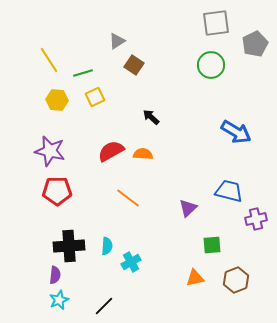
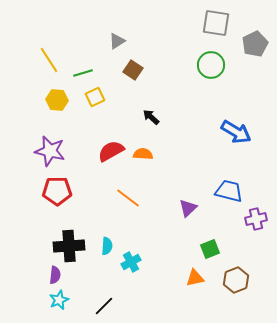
gray square: rotated 16 degrees clockwise
brown square: moved 1 px left, 5 px down
green square: moved 2 px left, 4 px down; rotated 18 degrees counterclockwise
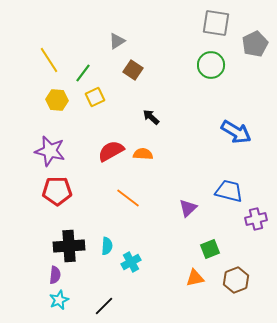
green line: rotated 36 degrees counterclockwise
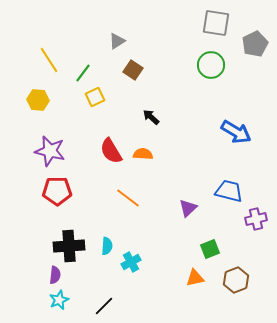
yellow hexagon: moved 19 px left
red semicircle: rotated 92 degrees counterclockwise
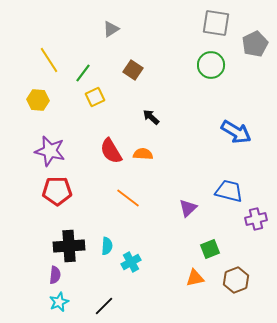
gray triangle: moved 6 px left, 12 px up
cyan star: moved 2 px down
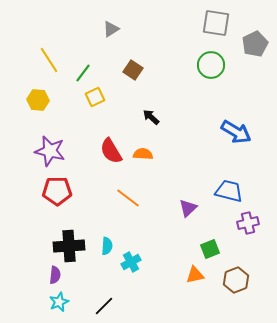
purple cross: moved 8 px left, 4 px down
orange triangle: moved 3 px up
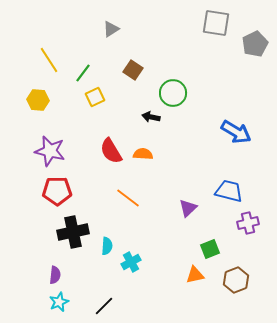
green circle: moved 38 px left, 28 px down
black arrow: rotated 30 degrees counterclockwise
black cross: moved 4 px right, 14 px up; rotated 8 degrees counterclockwise
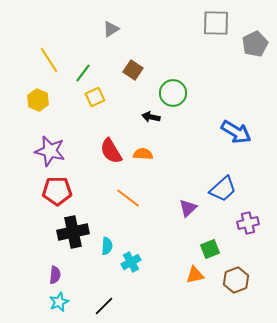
gray square: rotated 8 degrees counterclockwise
yellow hexagon: rotated 20 degrees clockwise
blue trapezoid: moved 6 px left, 2 px up; rotated 124 degrees clockwise
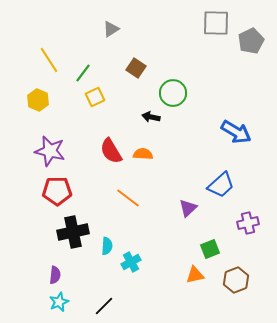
gray pentagon: moved 4 px left, 3 px up
brown square: moved 3 px right, 2 px up
blue trapezoid: moved 2 px left, 4 px up
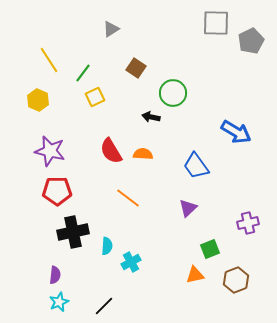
blue trapezoid: moved 25 px left, 19 px up; rotated 96 degrees clockwise
